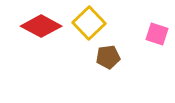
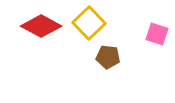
brown pentagon: rotated 15 degrees clockwise
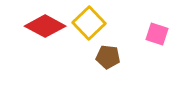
red diamond: moved 4 px right
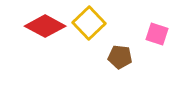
brown pentagon: moved 12 px right
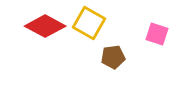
yellow square: rotated 16 degrees counterclockwise
brown pentagon: moved 7 px left; rotated 15 degrees counterclockwise
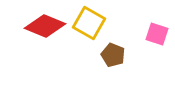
red diamond: rotated 6 degrees counterclockwise
brown pentagon: moved 2 px up; rotated 30 degrees clockwise
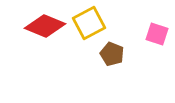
yellow square: rotated 32 degrees clockwise
brown pentagon: moved 1 px left, 1 px up
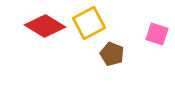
red diamond: rotated 9 degrees clockwise
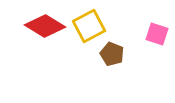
yellow square: moved 3 px down
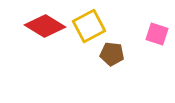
brown pentagon: rotated 15 degrees counterclockwise
